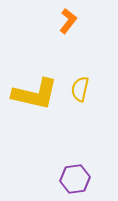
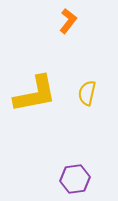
yellow semicircle: moved 7 px right, 4 px down
yellow L-shape: rotated 24 degrees counterclockwise
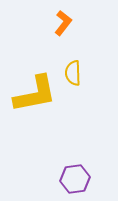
orange L-shape: moved 5 px left, 2 px down
yellow semicircle: moved 14 px left, 20 px up; rotated 15 degrees counterclockwise
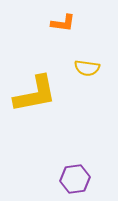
orange L-shape: rotated 60 degrees clockwise
yellow semicircle: moved 14 px right, 5 px up; rotated 80 degrees counterclockwise
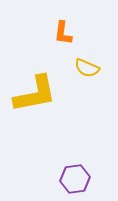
orange L-shape: moved 10 px down; rotated 90 degrees clockwise
yellow semicircle: rotated 15 degrees clockwise
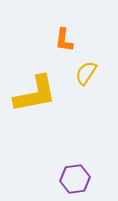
orange L-shape: moved 1 px right, 7 px down
yellow semicircle: moved 1 px left, 5 px down; rotated 100 degrees clockwise
